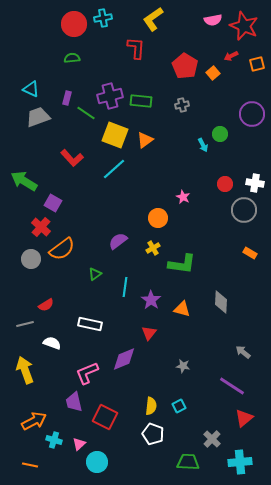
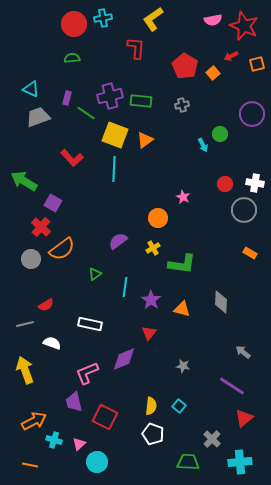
cyan line at (114, 169): rotated 45 degrees counterclockwise
cyan square at (179, 406): rotated 24 degrees counterclockwise
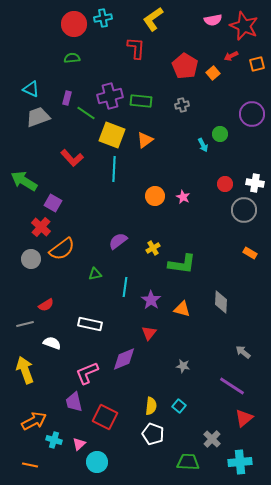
yellow square at (115, 135): moved 3 px left
orange circle at (158, 218): moved 3 px left, 22 px up
green triangle at (95, 274): rotated 24 degrees clockwise
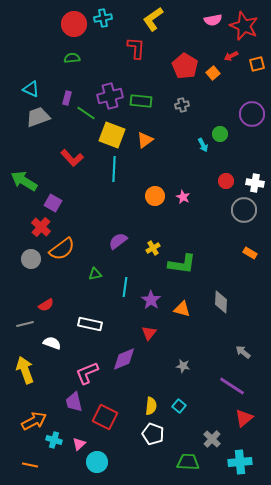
red circle at (225, 184): moved 1 px right, 3 px up
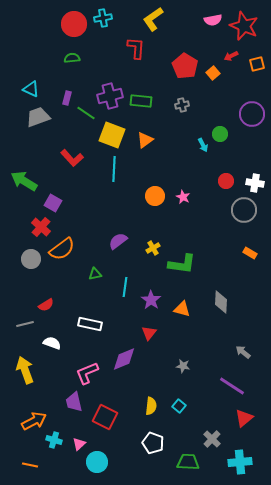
white pentagon at (153, 434): moved 9 px down
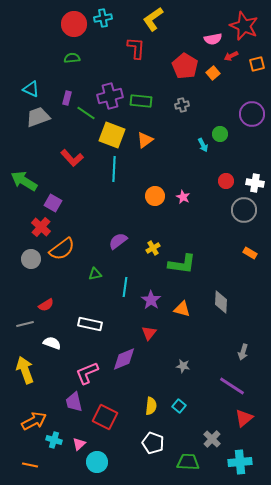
pink semicircle at (213, 20): moved 19 px down
gray arrow at (243, 352): rotated 112 degrees counterclockwise
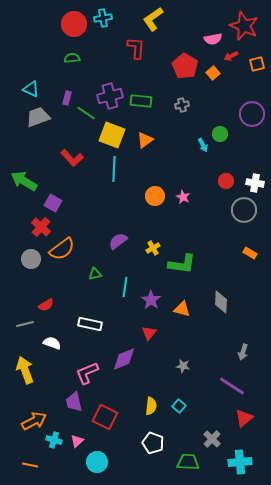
pink triangle at (79, 444): moved 2 px left, 3 px up
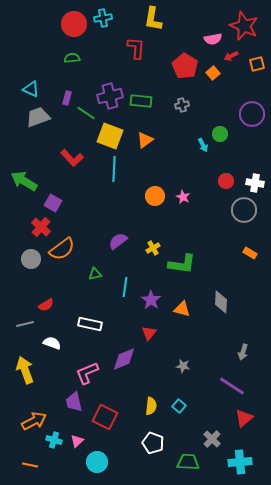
yellow L-shape at (153, 19): rotated 45 degrees counterclockwise
yellow square at (112, 135): moved 2 px left, 1 px down
